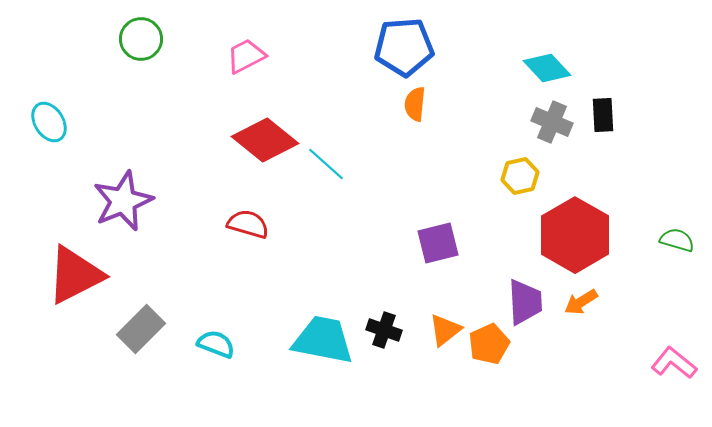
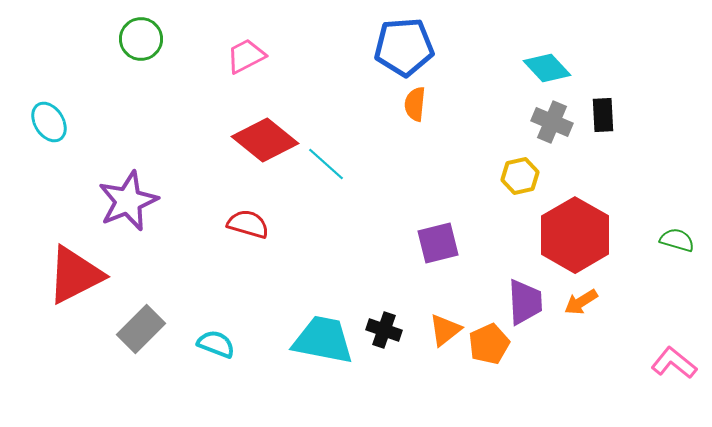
purple star: moved 5 px right
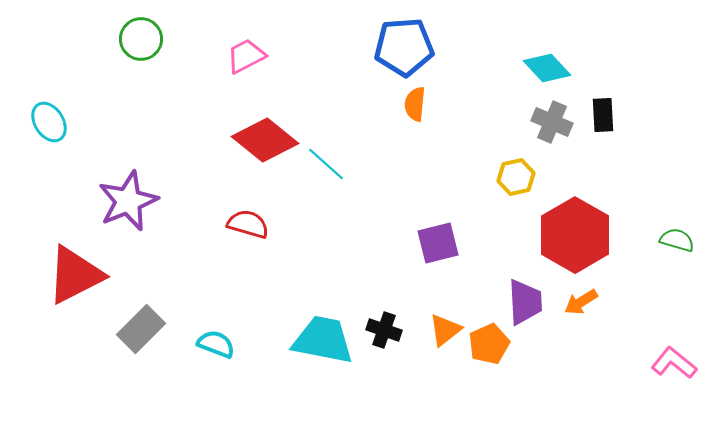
yellow hexagon: moved 4 px left, 1 px down
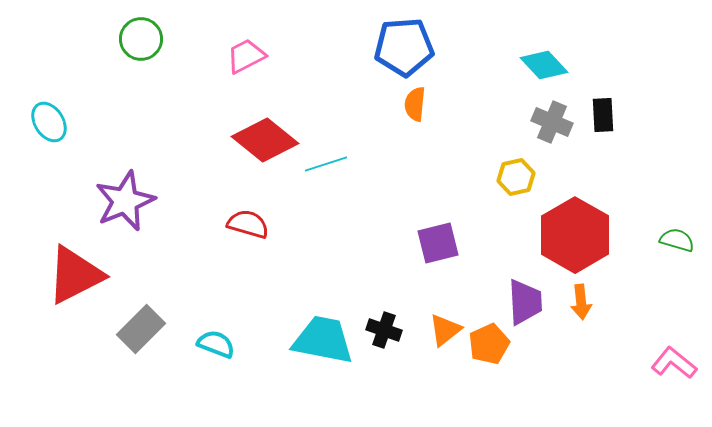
cyan diamond: moved 3 px left, 3 px up
cyan line: rotated 60 degrees counterclockwise
purple star: moved 3 px left
orange arrow: rotated 64 degrees counterclockwise
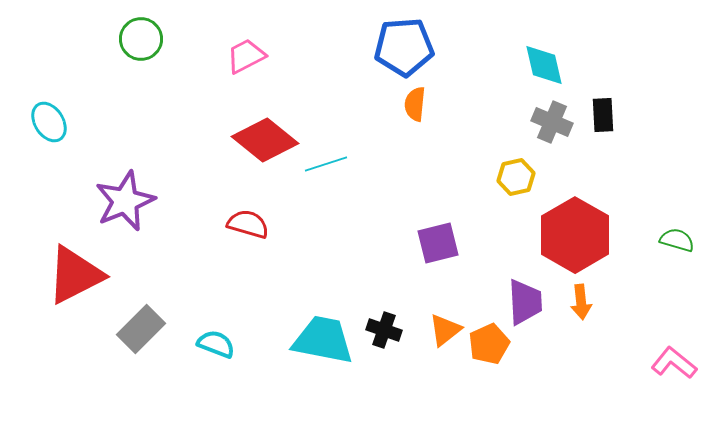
cyan diamond: rotated 30 degrees clockwise
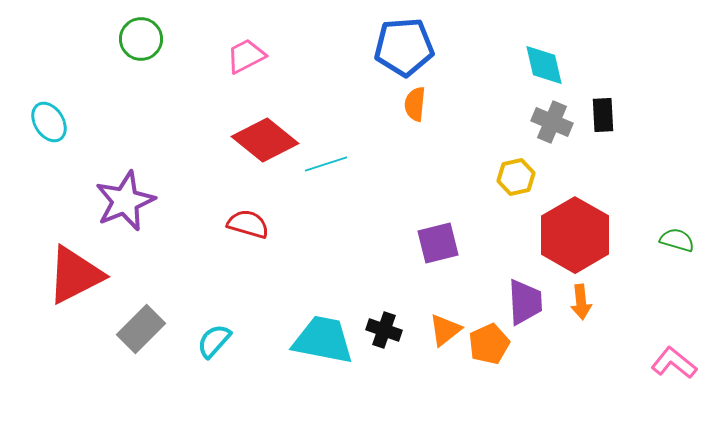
cyan semicircle: moved 2 px left, 3 px up; rotated 69 degrees counterclockwise
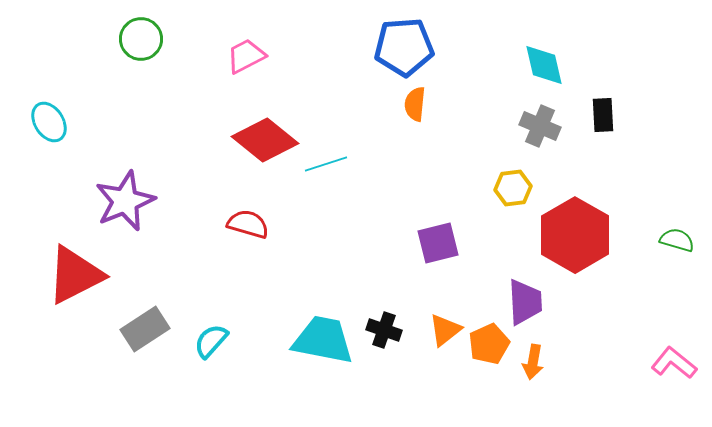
gray cross: moved 12 px left, 4 px down
yellow hexagon: moved 3 px left, 11 px down; rotated 6 degrees clockwise
orange arrow: moved 48 px left, 60 px down; rotated 16 degrees clockwise
gray rectangle: moved 4 px right; rotated 12 degrees clockwise
cyan semicircle: moved 3 px left
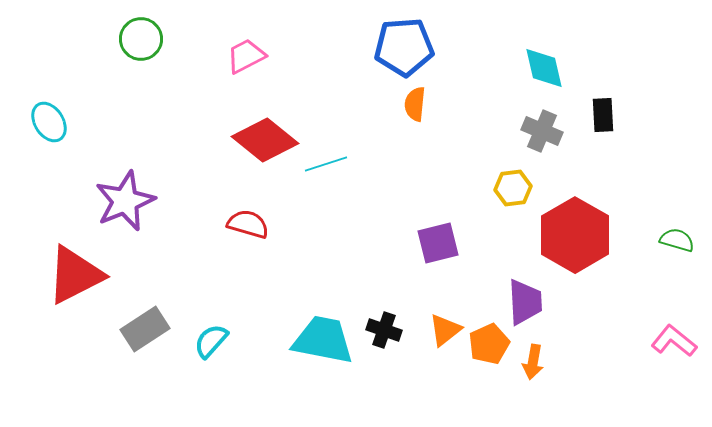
cyan diamond: moved 3 px down
gray cross: moved 2 px right, 5 px down
pink L-shape: moved 22 px up
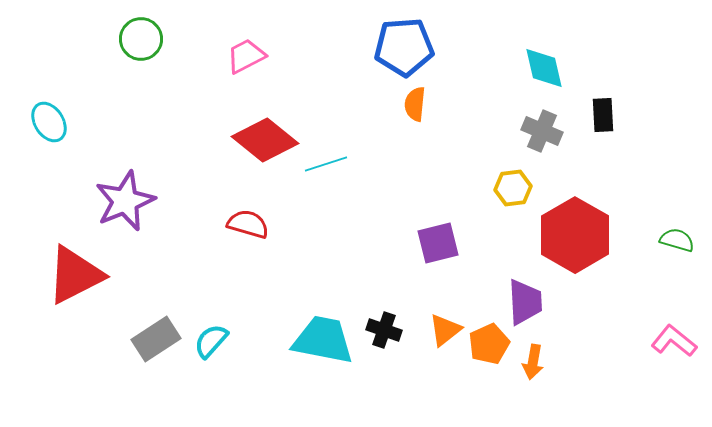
gray rectangle: moved 11 px right, 10 px down
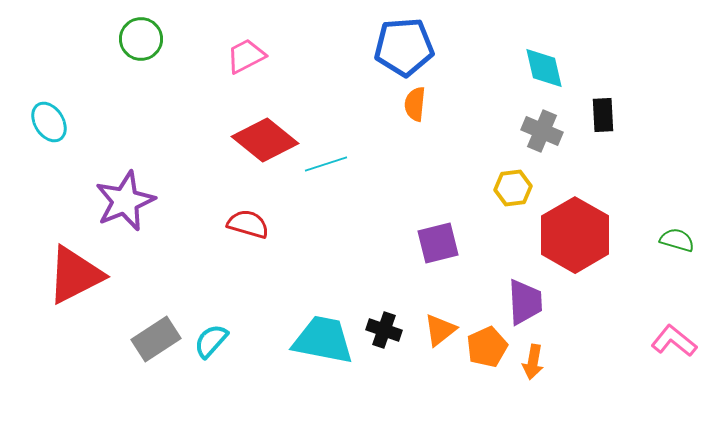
orange triangle: moved 5 px left
orange pentagon: moved 2 px left, 3 px down
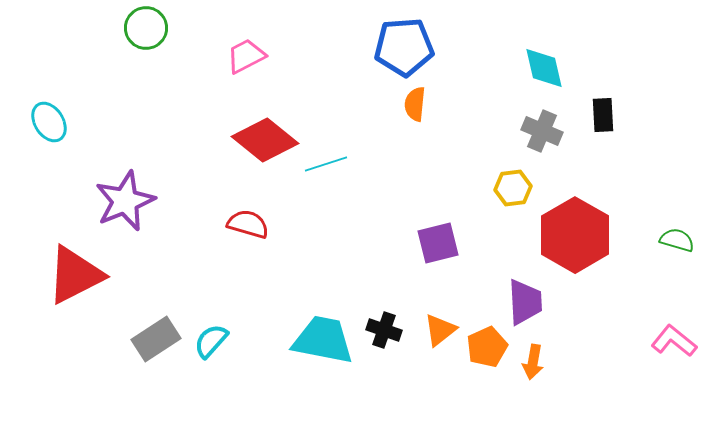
green circle: moved 5 px right, 11 px up
